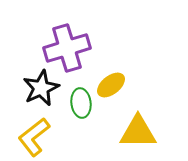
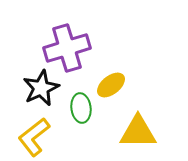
green ellipse: moved 5 px down
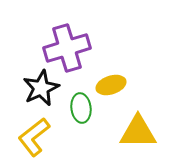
yellow ellipse: rotated 20 degrees clockwise
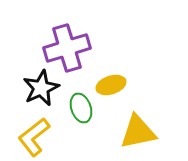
green ellipse: rotated 12 degrees counterclockwise
yellow triangle: rotated 12 degrees counterclockwise
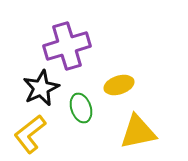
purple cross: moved 2 px up
yellow ellipse: moved 8 px right
yellow L-shape: moved 4 px left, 3 px up
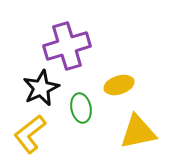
green ellipse: rotated 8 degrees clockwise
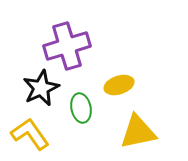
yellow L-shape: rotated 93 degrees clockwise
